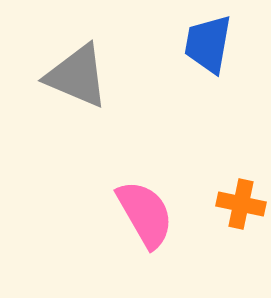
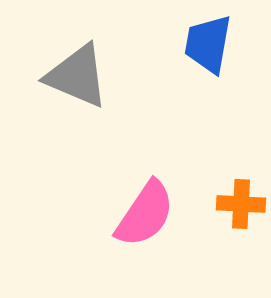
orange cross: rotated 9 degrees counterclockwise
pink semicircle: rotated 64 degrees clockwise
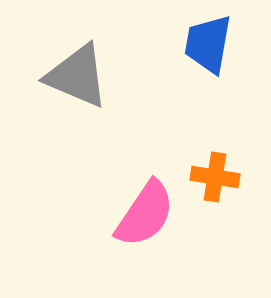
orange cross: moved 26 px left, 27 px up; rotated 6 degrees clockwise
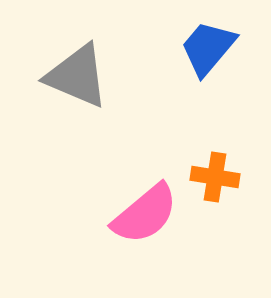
blue trapezoid: moved 4 px down; rotated 30 degrees clockwise
pink semicircle: rotated 16 degrees clockwise
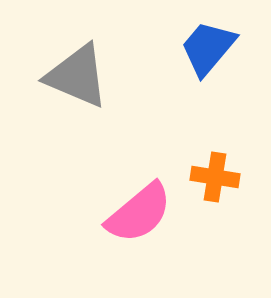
pink semicircle: moved 6 px left, 1 px up
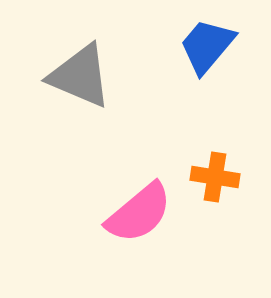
blue trapezoid: moved 1 px left, 2 px up
gray triangle: moved 3 px right
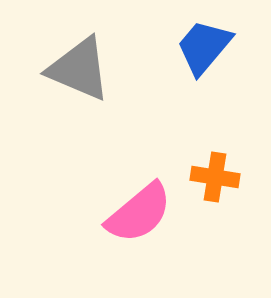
blue trapezoid: moved 3 px left, 1 px down
gray triangle: moved 1 px left, 7 px up
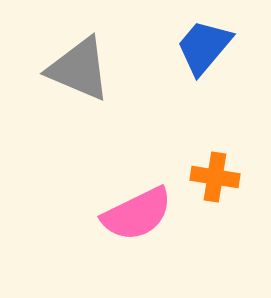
pink semicircle: moved 2 px left, 1 px down; rotated 14 degrees clockwise
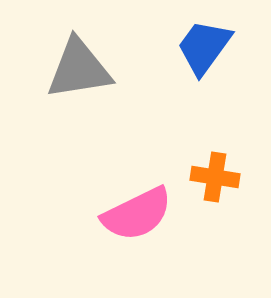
blue trapezoid: rotated 4 degrees counterclockwise
gray triangle: rotated 32 degrees counterclockwise
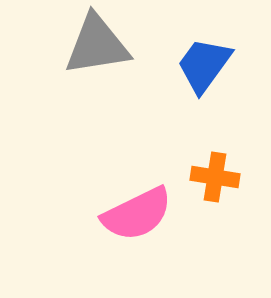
blue trapezoid: moved 18 px down
gray triangle: moved 18 px right, 24 px up
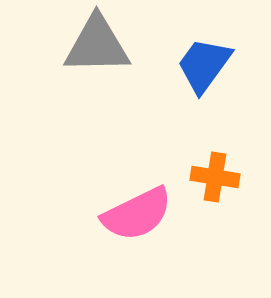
gray triangle: rotated 8 degrees clockwise
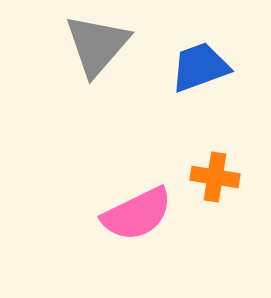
gray triangle: rotated 48 degrees counterclockwise
blue trapezoid: moved 4 px left, 2 px down; rotated 34 degrees clockwise
